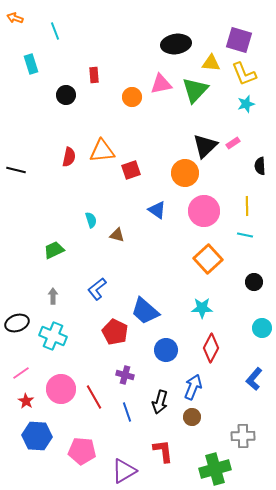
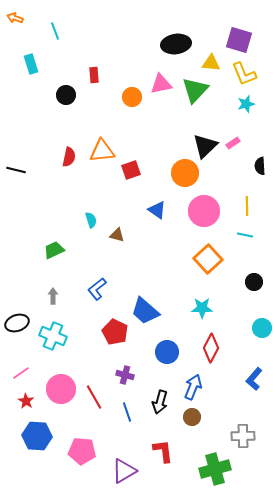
blue circle at (166, 350): moved 1 px right, 2 px down
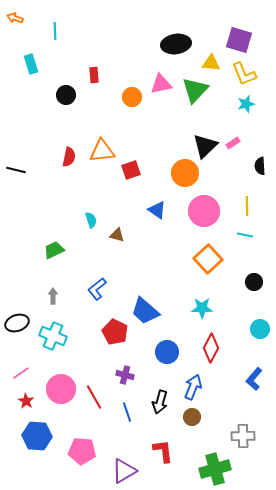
cyan line at (55, 31): rotated 18 degrees clockwise
cyan circle at (262, 328): moved 2 px left, 1 px down
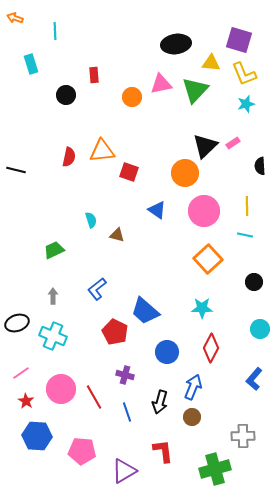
red square at (131, 170): moved 2 px left, 2 px down; rotated 36 degrees clockwise
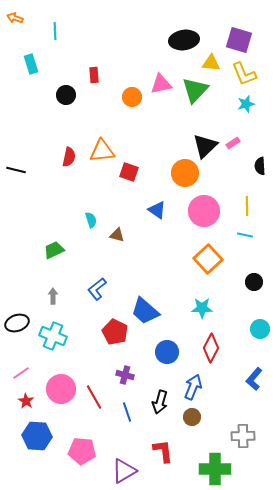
black ellipse at (176, 44): moved 8 px right, 4 px up
green cross at (215, 469): rotated 16 degrees clockwise
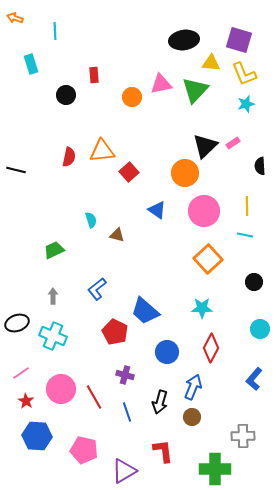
red square at (129, 172): rotated 30 degrees clockwise
pink pentagon at (82, 451): moved 2 px right, 1 px up; rotated 8 degrees clockwise
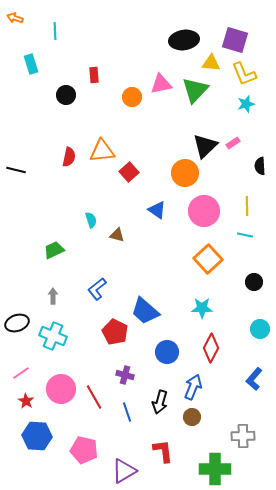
purple square at (239, 40): moved 4 px left
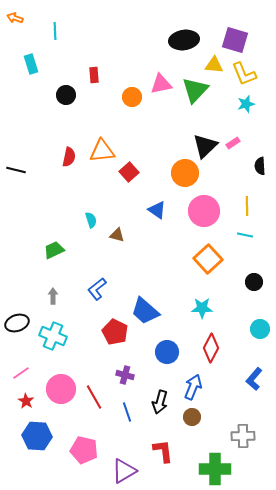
yellow triangle at (211, 63): moved 3 px right, 2 px down
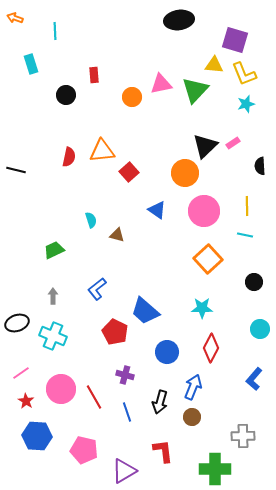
black ellipse at (184, 40): moved 5 px left, 20 px up
